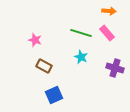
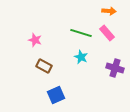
blue square: moved 2 px right
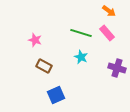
orange arrow: rotated 32 degrees clockwise
purple cross: moved 2 px right
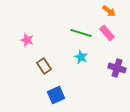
pink star: moved 8 px left
brown rectangle: rotated 28 degrees clockwise
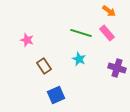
cyan star: moved 2 px left, 2 px down
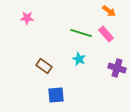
pink rectangle: moved 1 px left, 1 px down
pink star: moved 22 px up; rotated 16 degrees counterclockwise
brown rectangle: rotated 21 degrees counterclockwise
blue square: rotated 18 degrees clockwise
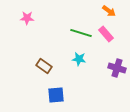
cyan star: rotated 16 degrees counterclockwise
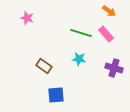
pink star: rotated 16 degrees clockwise
purple cross: moved 3 px left
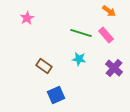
pink star: rotated 24 degrees clockwise
pink rectangle: moved 1 px down
purple cross: rotated 24 degrees clockwise
blue square: rotated 18 degrees counterclockwise
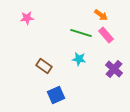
orange arrow: moved 8 px left, 4 px down
pink star: rotated 24 degrees clockwise
purple cross: moved 1 px down
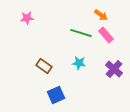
cyan star: moved 4 px down
